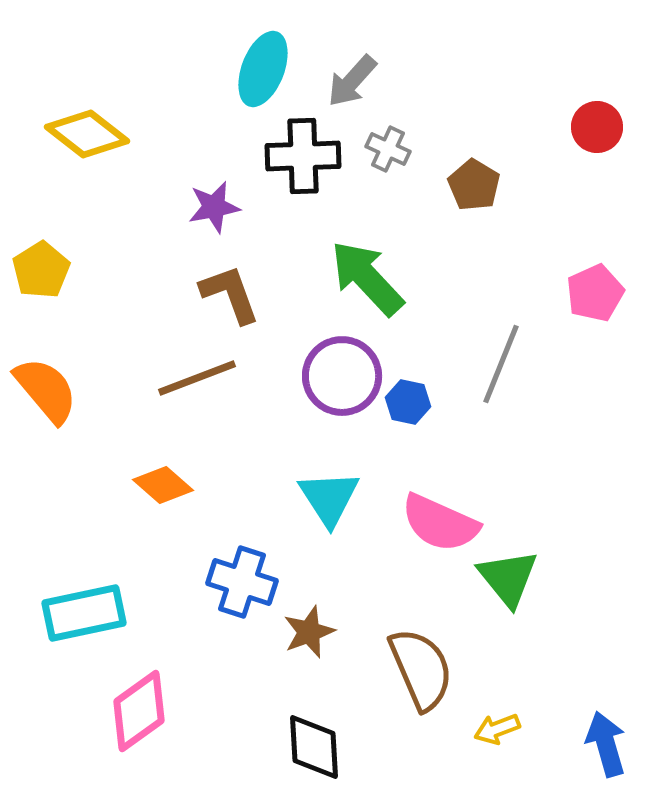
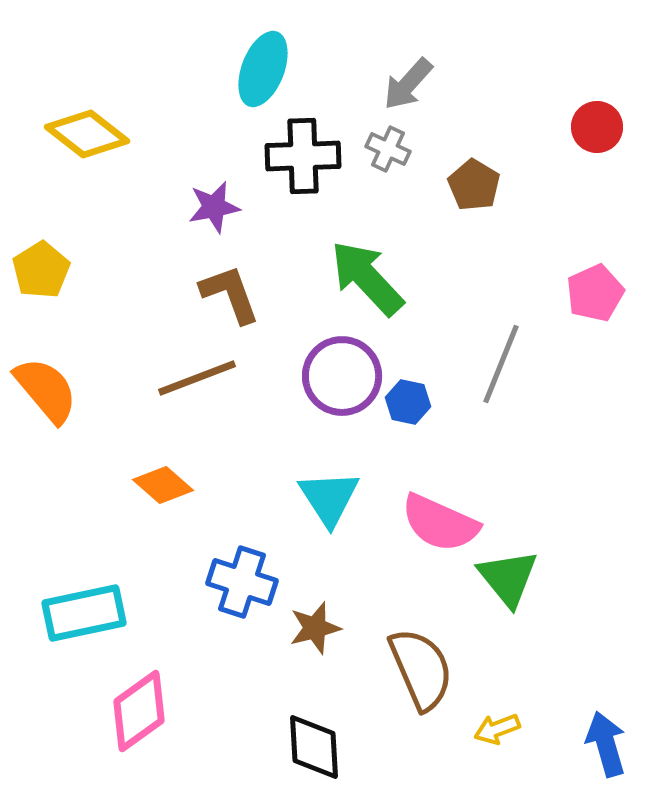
gray arrow: moved 56 px right, 3 px down
brown star: moved 6 px right, 4 px up; rotated 6 degrees clockwise
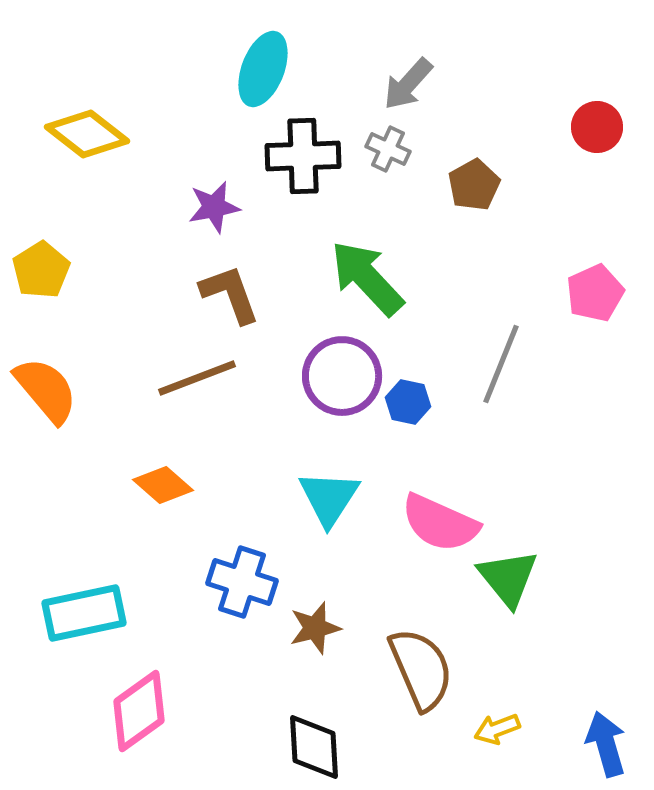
brown pentagon: rotated 12 degrees clockwise
cyan triangle: rotated 6 degrees clockwise
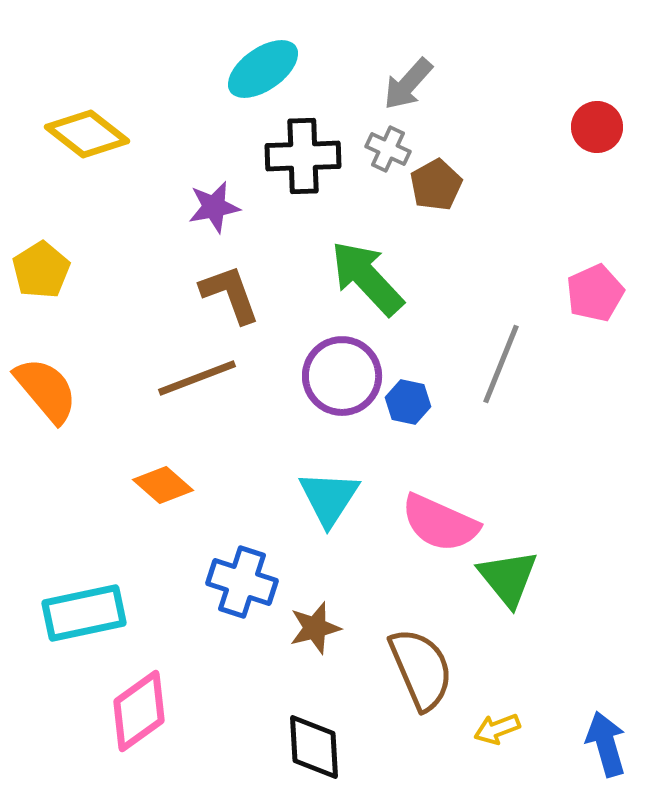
cyan ellipse: rotated 34 degrees clockwise
brown pentagon: moved 38 px left
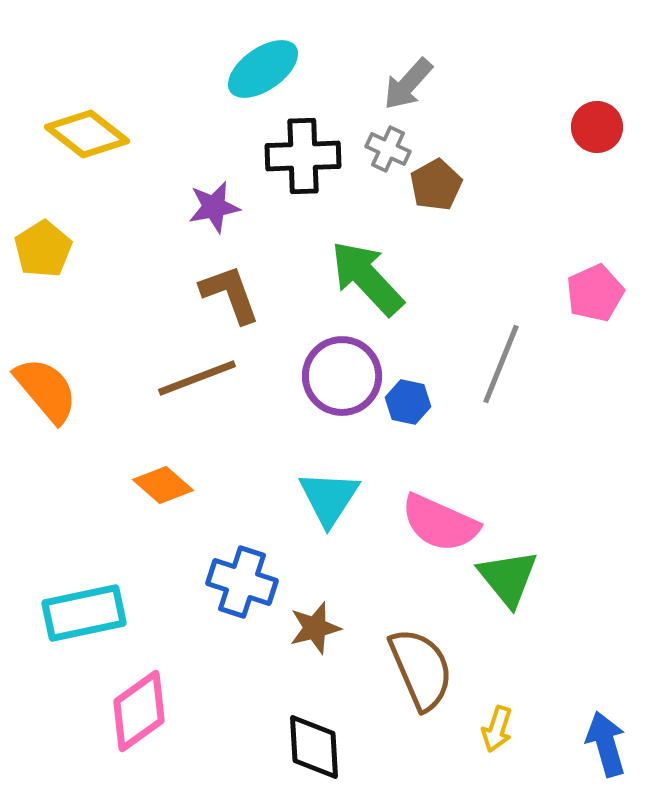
yellow pentagon: moved 2 px right, 21 px up
yellow arrow: rotated 51 degrees counterclockwise
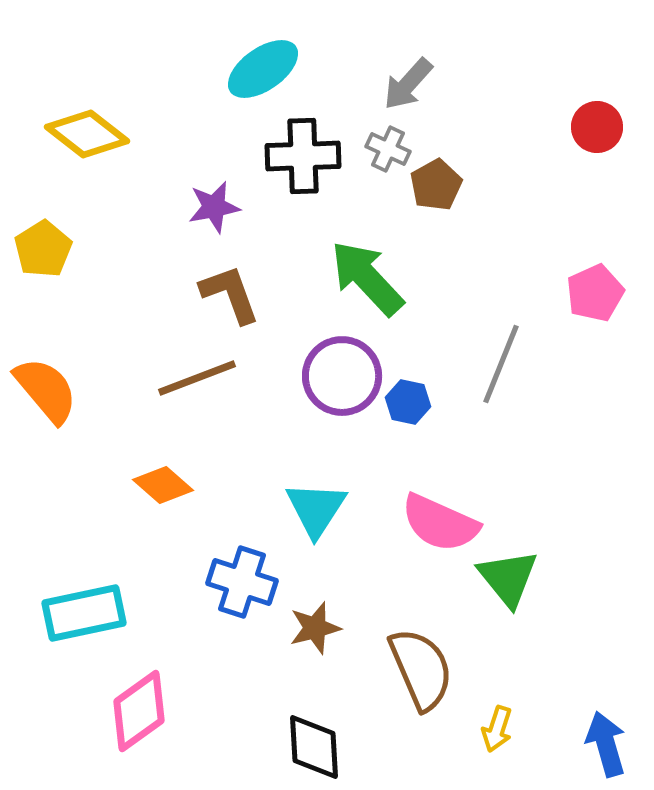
cyan triangle: moved 13 px left, 11 px down
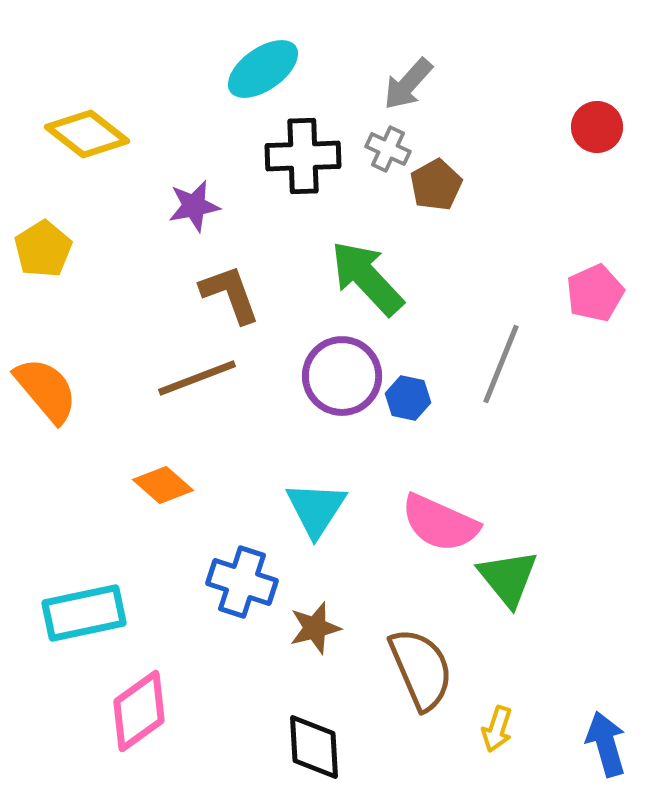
purple star: moved 20 px left, 1 px up
blue hexagon: moved 4 px up
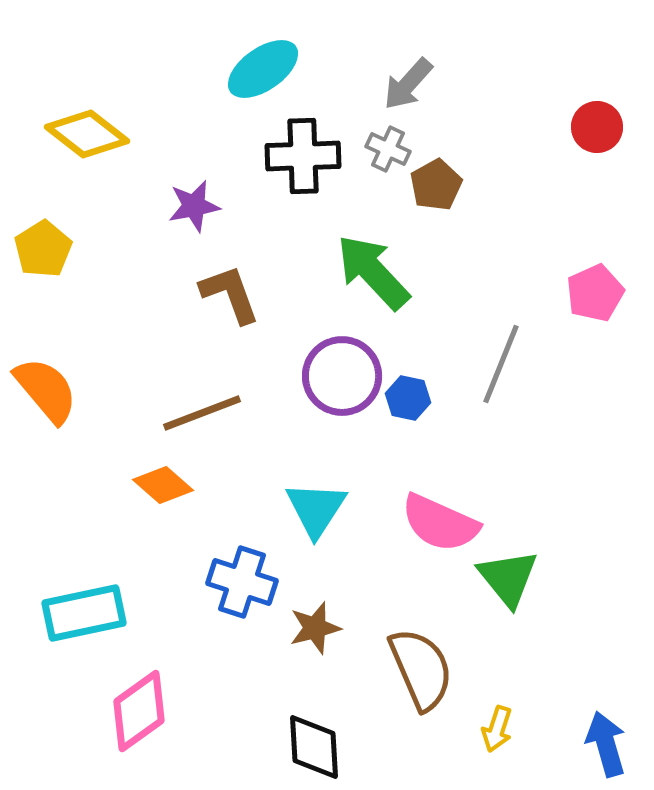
green arrow: moved 6 px right, 6 px up
brown line: moved 5 px right, 35 px down
